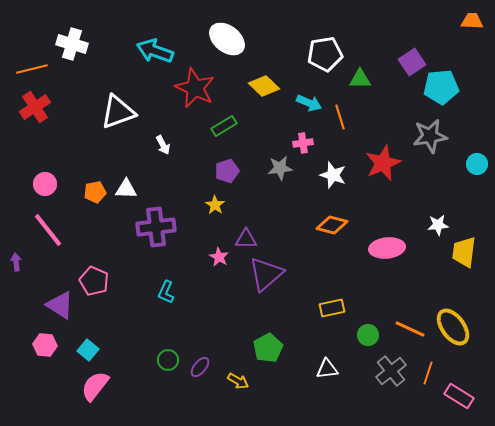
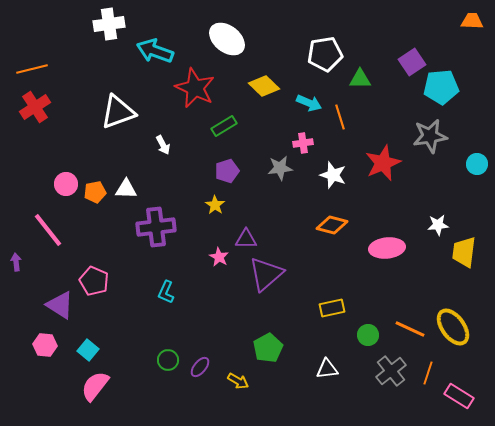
white cross at (72, 44): moved 37 px right, 20 px up; rotated 24 degrees counterclockwise
pink circle at (45, 184): moved 21 px right
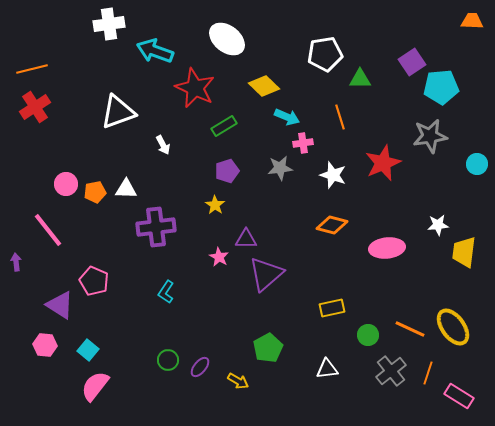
cyan arrow at (309, 103): moved 22 px left, 14 px down
cyan L-shape at (166, 292): rotated 10 degrees clockwise
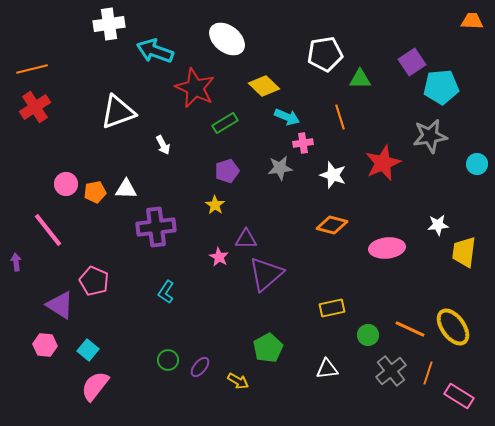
green rectangle at (224, 126): moved 1 px right, 3 px up
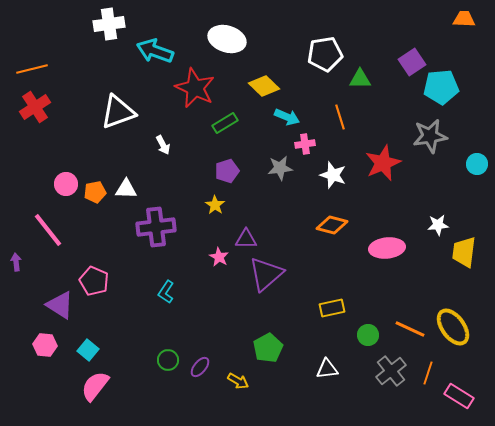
orange trapezoid at (472, 21): moved 8 px left, 2 px up
white ellipse at (227, 39): rotated 21 degrees counterclockwise
pink cross at (303, 143): moved 2 px right, 1 px down
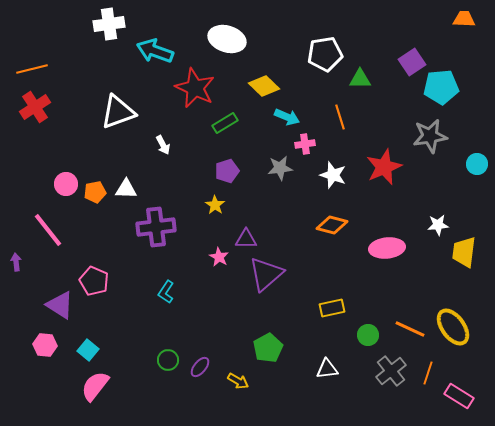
red star at (383, 163): moved 1 px right, 4 px down
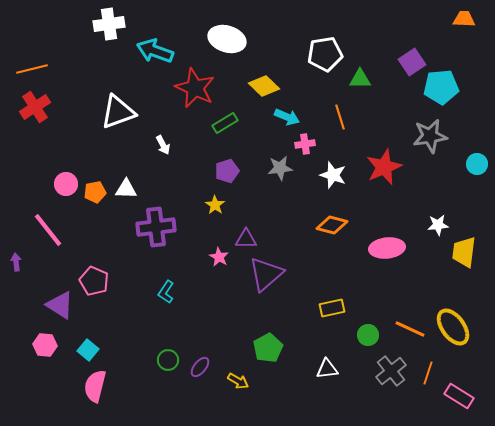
pink semicircle at (95, 386): rotated 24 degrees counterclockwise
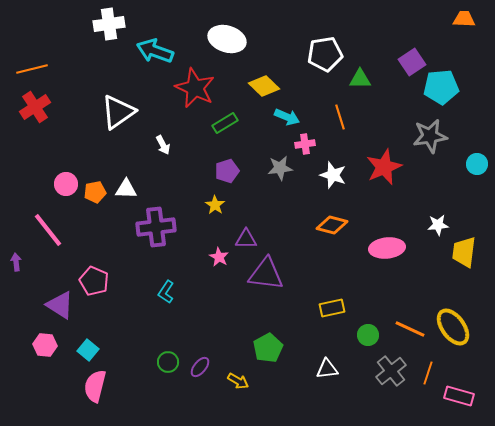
white triangle at (118, 112): rotated 15 degrees counterclockwise
purple triangle at (266, 274): rotated 48 degrees clockwise
green circle at (168, 360): moved 2 px down
pink rectangle at (459, 396): rotated 16 degrees counterclockwise
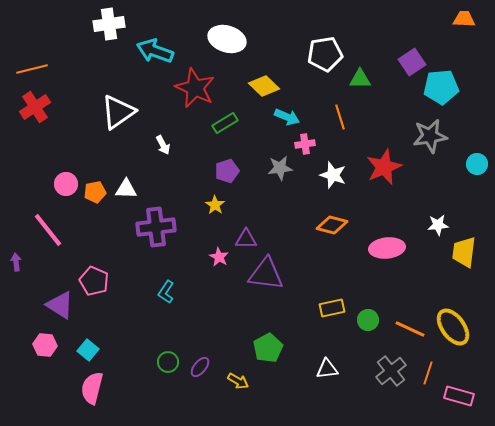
green circle at (368, 335): moved 15 px up
pink semicircle at (95, 386): moved 3 px left, 2 px down
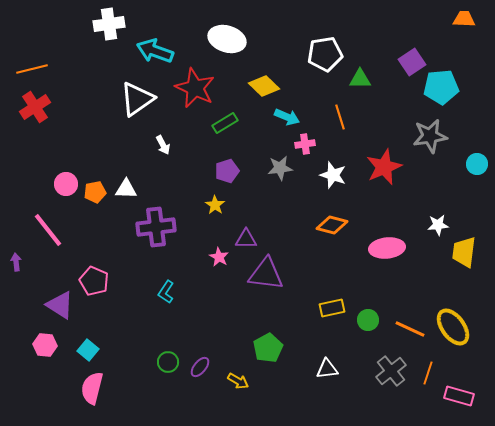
white triangle at (118, 112): moved 19 px right, 13 px up
